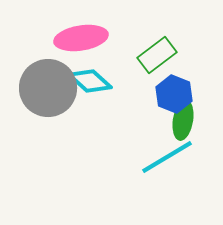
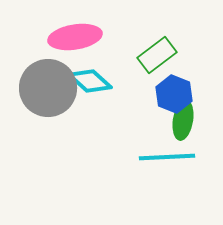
pink ellipse: moved 6 px left, 1 px up
cyan line: rotated 28 degrees clockwise
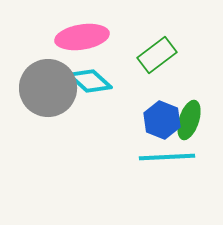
pink ellipse: moved 7 px right
blue hexagon: moved 12 px left, 26 px down
green ellipse: moved 6 px right; rotated 9 degrees clockwise
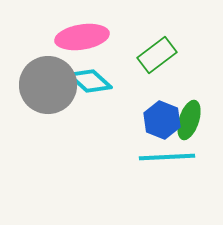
gray circle: moved 3 px up
